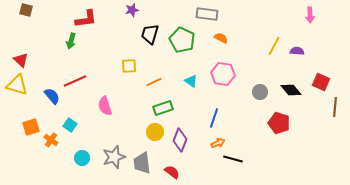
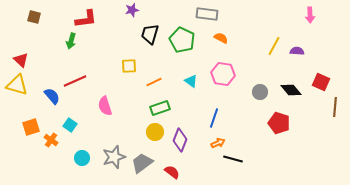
brown square: moved 8 px right, 7 px down
green rectangle: moved 3 px left
gray trapezoid: rotated 60 degrees clockwise
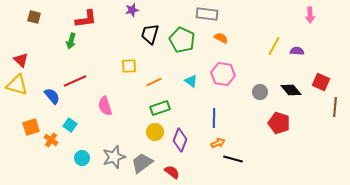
blue line: rotated 18 degrees counterclockwise
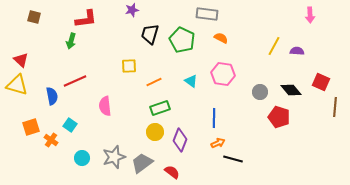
blue semicircle: rotated 30 degrees clockwise
pink semicircle: rotated 12 degrees clockwise
red pentagon: moved 6 px up
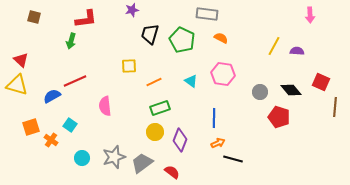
blue semicircle: rotated 108 degrees counterclockwise
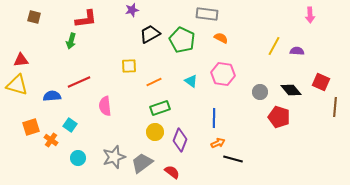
black trapezoid: rotated 45 degrees clockwise
red triangle: rotated 49 degrees counterclockwise
red line: moved 4 px right, 1 px down
blue semicircle: rotated 24 degrees clockwise
cyan circle: moved 4 px left
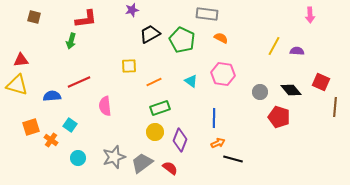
red semicircle: moved 2 px left, 4 px up
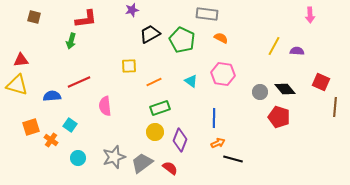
black diamond: moved 6 px left, 1 px up
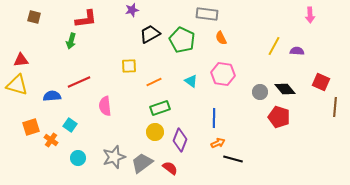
orange semicircle: rotated 144 degrees counterclockwise
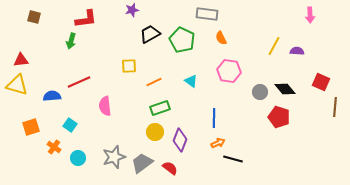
pink hexagon: moved 6 px right, 3 px up
orange cross: moved 3 px right, 7 px down
